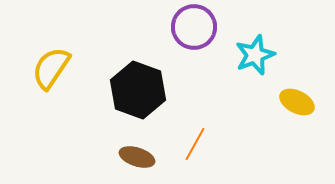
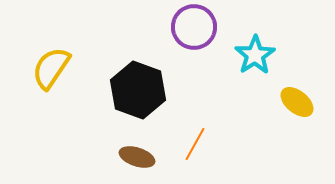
cyan star: rotated 12 degrees counterclockwise
yellow ellipse: rotated 12 degrees clockwise
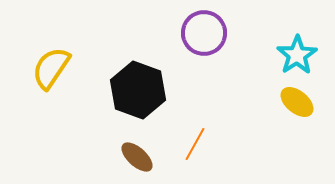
purple circle: moved 10 px right, 6 px down
cyan star: moved 42 px right
brown ellipse: rotated 24 degrees clockwise
